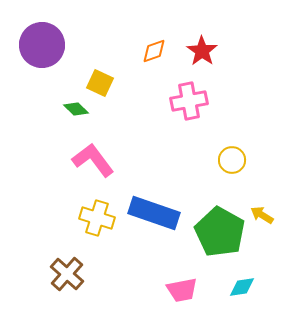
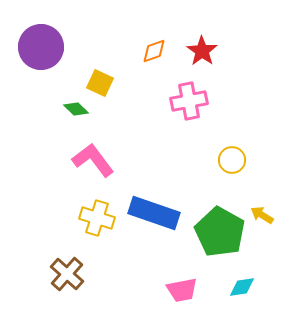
purple circle: moved 1 px left, 2 px down
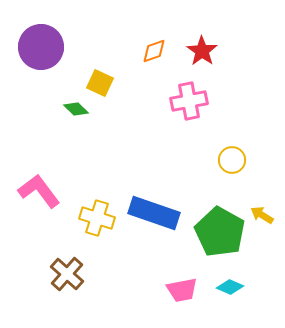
pink L-shape: moved 54 px left, 31 px down
cyan diamond: moved 12 px left; rotated 32 degrees clockwise
